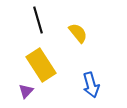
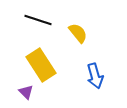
black line: rotated 56 degrees counterclockwise
blue arrow: moved 4 px right, 9 px up
purple triangle: moved 1 px down; rotated 28 degrees counterclockwise
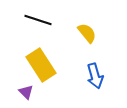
yellow semicircle: moved 9 px right
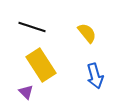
black line: moved 6 px left, 7 px down
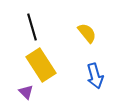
black line: rotated 56 degrees clockwise
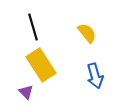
black line: moved 1 px right
